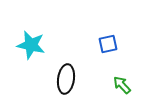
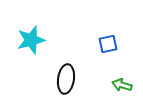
cyan star: moved 5 px up; rotated 28 degrees counterclockwise
green arrow: rotated 30 degrees counterclockwise
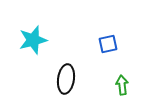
cyan star: moved 2 px right
green arrow: rotated 66 degrees clockwise
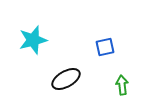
blue square: moved 3 px left, 3 px down
black ellipse: rotated 52 degrees clockwise
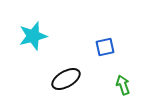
cyan star: moved 4 px up
green arrow: moved 1 px right; rotated 12 degrees counterclockwise
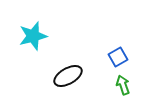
blue square: moved 13 px right, 10 px down; rotated 18 degrees counterclockwise
black ellipse: moved 2 px right, 3 px up
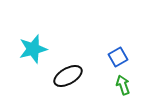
cyan star: moved 13 px down
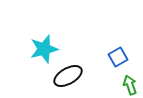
cyan star: moved 11 px right
green arrow: moved 7 px right
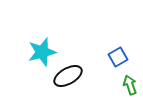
cyan star: moved 2 px left, 3 px down
